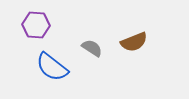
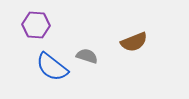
gray semicircle: moved 5 px left, 8 px down; rotated 15 degrees counterclockwise
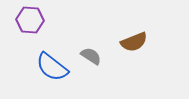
purple hexagon: moved 6 px left, 5 px up
gray semicircle: moved 4 px right; rotated 15 degrees clockwise
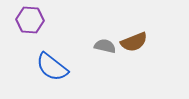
gray semicircle: moved 14 px right, 10 px up; rotated 20 degrees counterclockwise
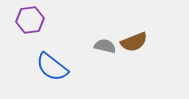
purple hexagon: rotated 12 degrees counterclockwise
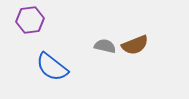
brown semicircle: moved 1 px right, 3 px down
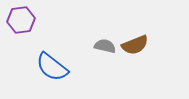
purple hexagon: moved 9 px left
